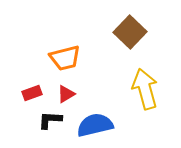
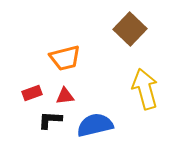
brown square: moved 3 px up
red triangle: moved 1 px left, 2 px down; rotated 24 degrees clockwise
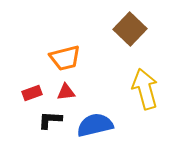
red triangle: moved 1 px right, 4 px up
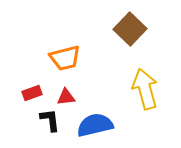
red triangle: moved 5 px down
black L-shape: rotated 80 degrees clockwise
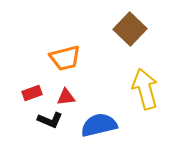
black L-shape: rotated 120 degrees clockwise
blue semicircle: moved 4 px right
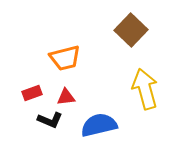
brown square: moved 1 px right, 1 px down
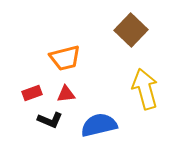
red triangle: moved 3 px up
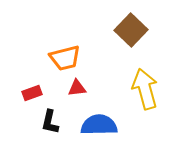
red triangle: moved 11 px right, 6 px up
black L-shape: moved 2 px down; rotated 80 degrees clockwise
blue semicircle: rotated 12 degrees clockwise
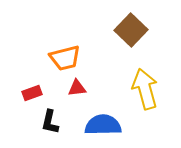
blue semicircle: moved 4 px right
